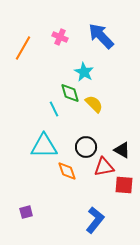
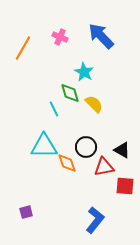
orange diamond: moved 8 px up
red square: moved 1 px right, 1 px down
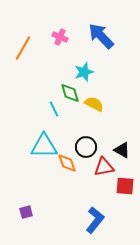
cyan star: rotated 24 degrees clockwise
yellow semicircle: rotated 18 degrees counterclockwise
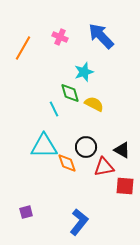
blue L-shape: moved 16 px left, 2 px down
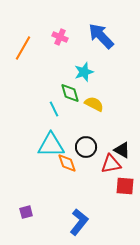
cyan triangle: moved 7 px right, 1 px up
red triangle: moved 7 px right, 3 px up
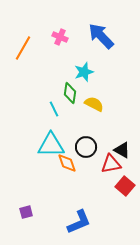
green diamond: rotated 25 degrees clockwise
red square: rotated 36 degrees clockwise
blue L-shape: rotated 28 degrees clockwise
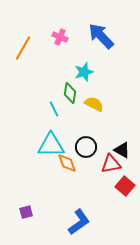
blue L-shape: rotated 12 degrees counterclockwise
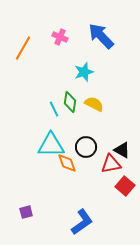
green diamond: moved 9 px down
blue L-shape: moved 3 px right
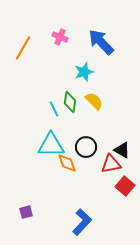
blue arrow: moved 6 px down
yellow semicircle: moved 3 px up; rotated 18 degrees clockwise
blue L-shape: rotated 12 degrees counterclockwise
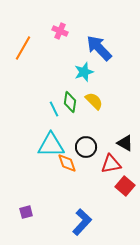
pink cross: moved 6 px up
blue arrow: moved 2 px left, 6 px down
black triangle: moved 3 px right, 7 px up
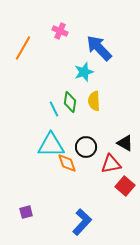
yellow semicircle: rotated 138 degrees counterclockwise
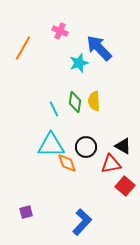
cyan star: moved 5 px left, 9 px up
green diamond: moved 5 px right
black triangle: moved 2 px left, 3 px down
